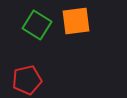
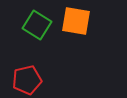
orange square: rotated 16 degrees clockwise
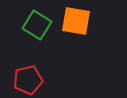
red pentagon: moved 1 px right
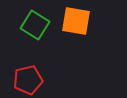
green square: moved 2 px left
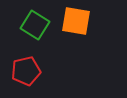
red pentagon: moved 2 px left, 9 px up
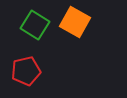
orange square: moved 1 px left, 1 px down; rotated 20 degrees clockwise
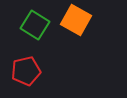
orange square: moved 1 px right, 2 px up
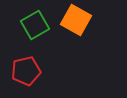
green square: rotated 28 degrees clockwise
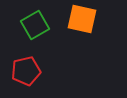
orange square: moved 6 px right, 1 px up; rotated 16 degrees counterclockwise
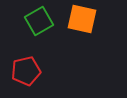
green square: moved 4 px right, 4 px up
